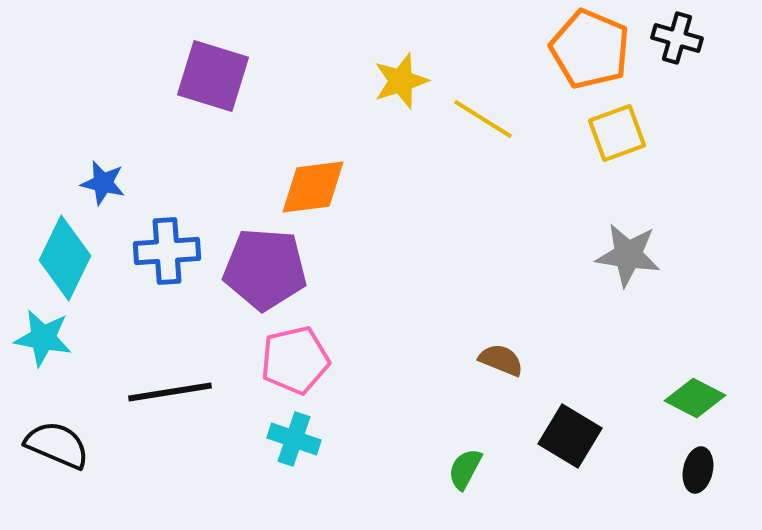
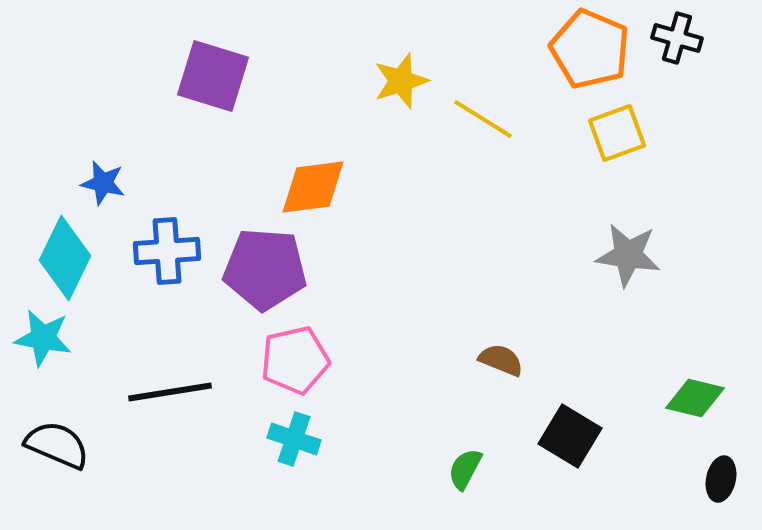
green diamond: rotated 14 degrees counterclockwise
black ellipse: moved 23 px right, 9 px down
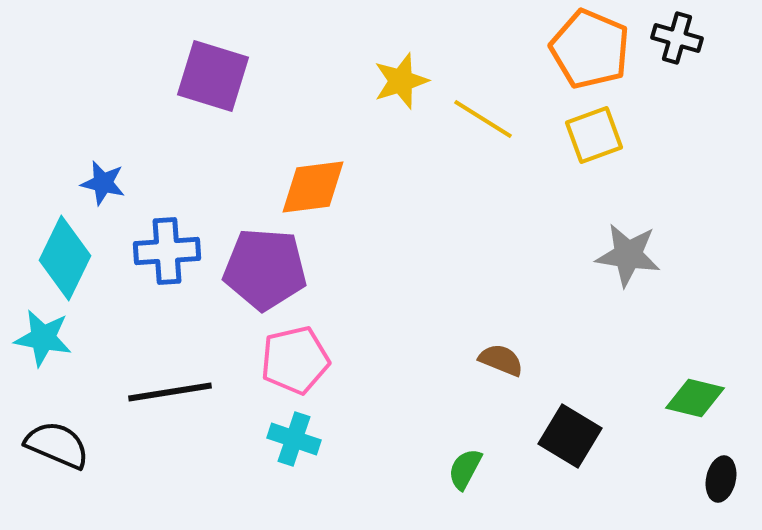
yellow square: moved 23 px left, 2 px down
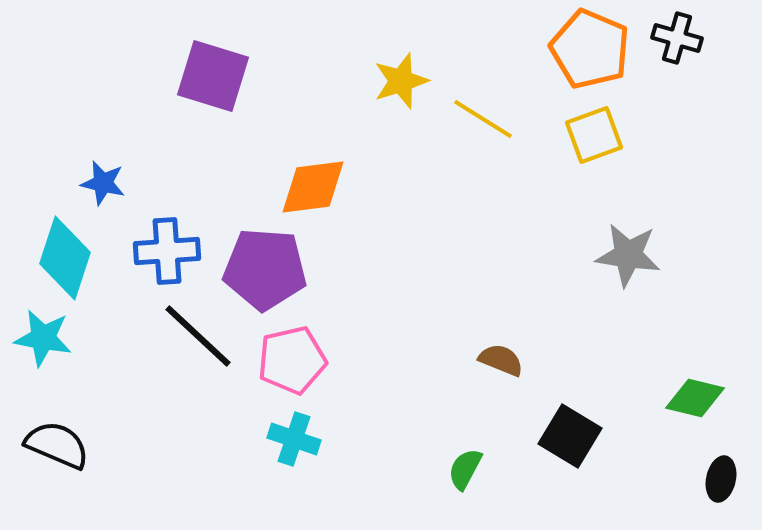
cyan diamond: rotated 8 degrees counterclockwise
pink pentagon: moved 3 px left
black line: moved 28 px right, 56 px up; rotated 52 degrees clockwise
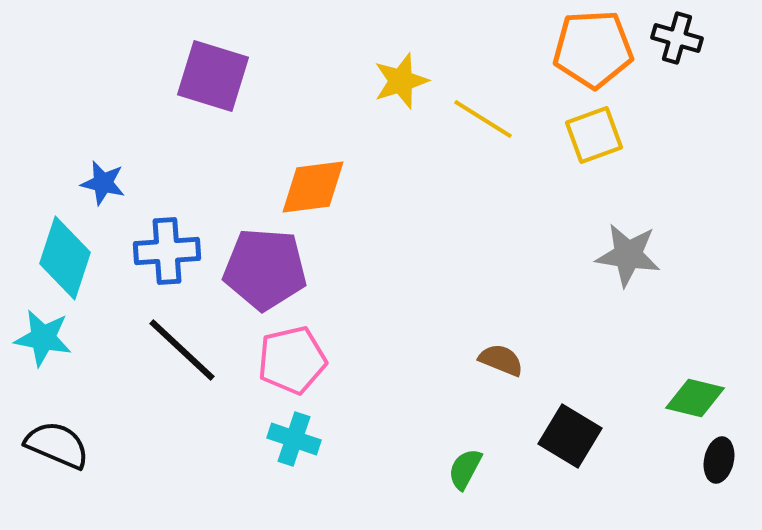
orange pentagon: moved 3 px right; rotated 26 degrees counterclockwise
black line: moved 16 px left, 14 px down
black ellipse: moved 2 px left, 19 px up
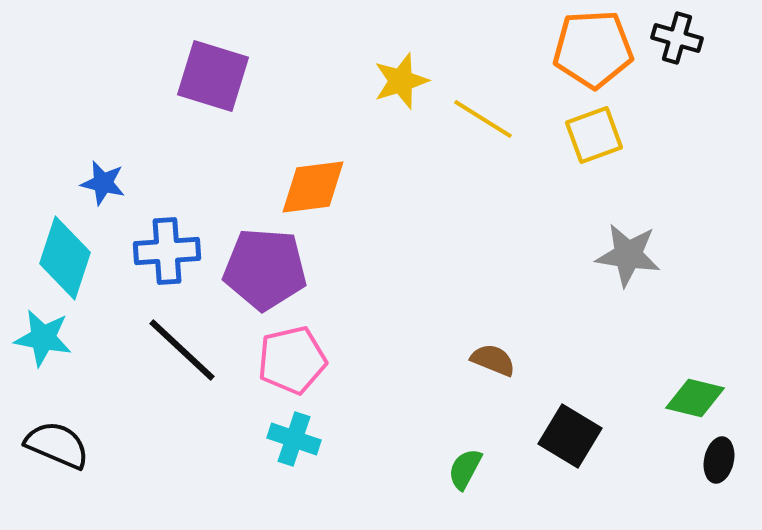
brown semicircle: moved 8 px left
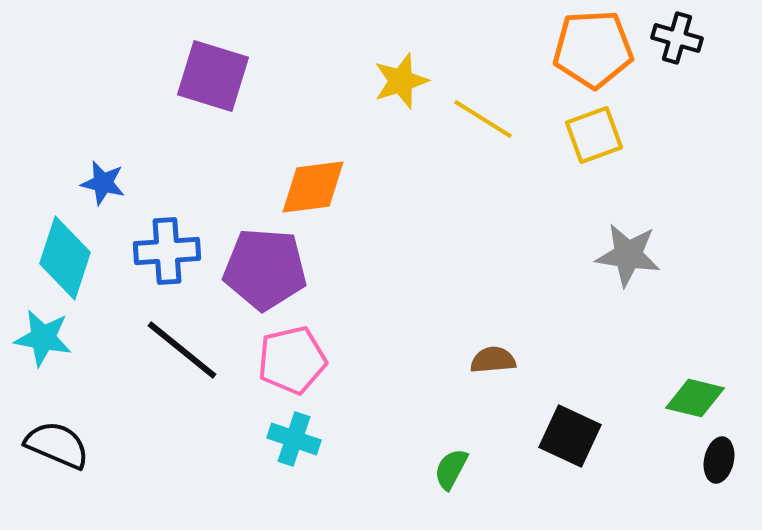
black line: rotated 4 degrees counterclockwise
brown semicircle: rotated 27 degrees counterclockwise
black square: rotated 6 degrees counterclockwise
green semicircle: moved 14 px left
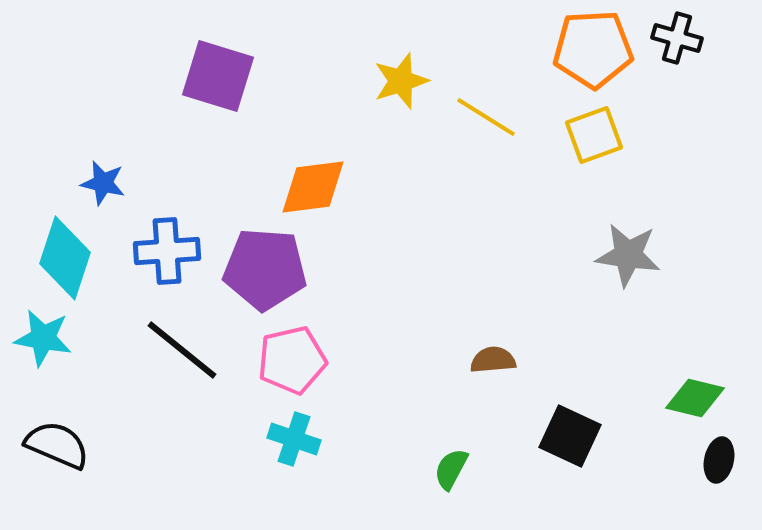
purple square: moved 5 px right
yellow line: moved 3 px right, 2 px up
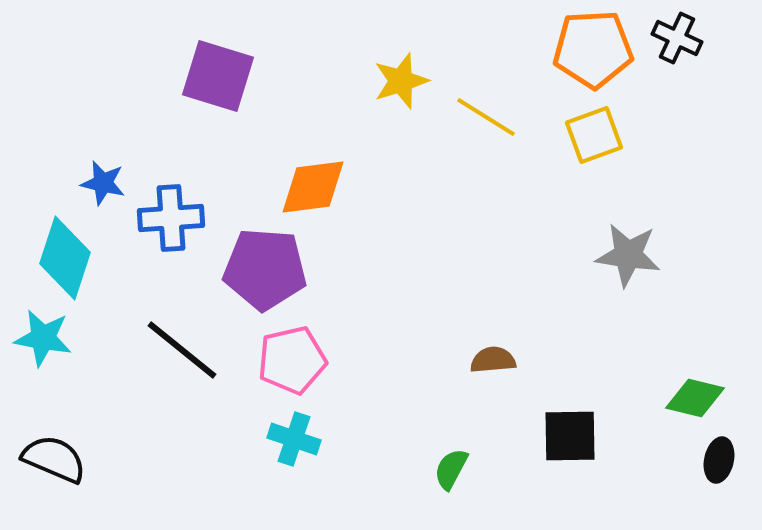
black cross: rotated 9 degrees clockwise
blue cross: moved 4 px right, 33 px up
black square: rotated 26 degrees counterclockwise
black semicircle: moved 3 px left, 14 px down
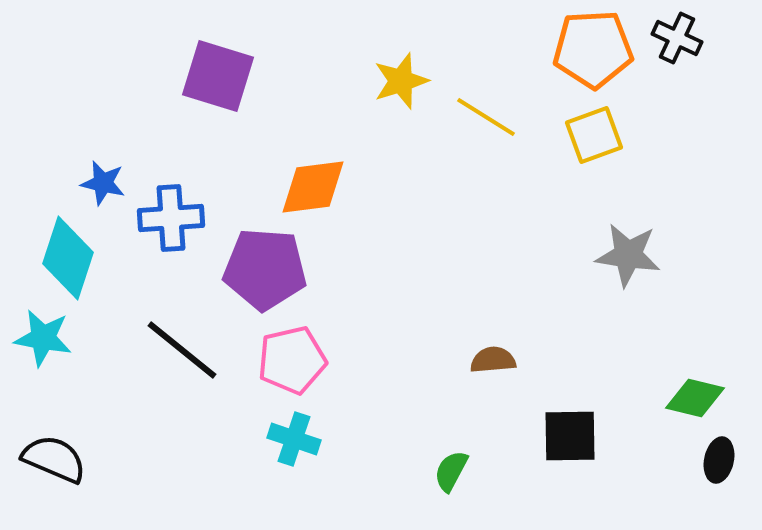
cyan diamond: moved 3 px right
green semicircle: moved 2 px down
